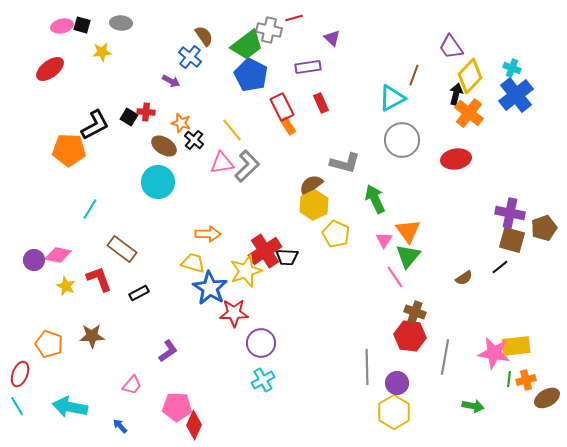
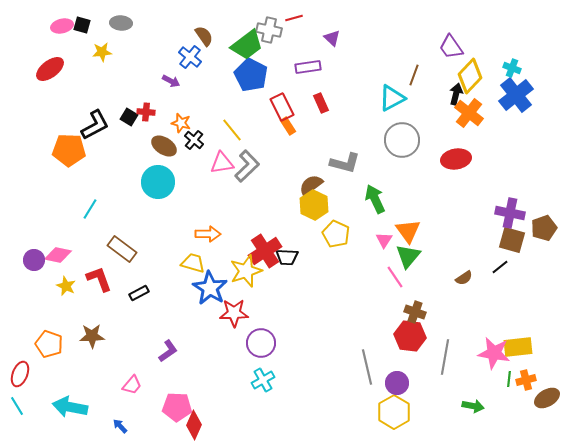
yellow hexagon at (314, 205): rotated 8 degrees counterclockwise
yellow rectangle at (516, 346): moved 2 px right, 1 px down
gray line at (367, 367): rotated 12 degrees counterclockwise
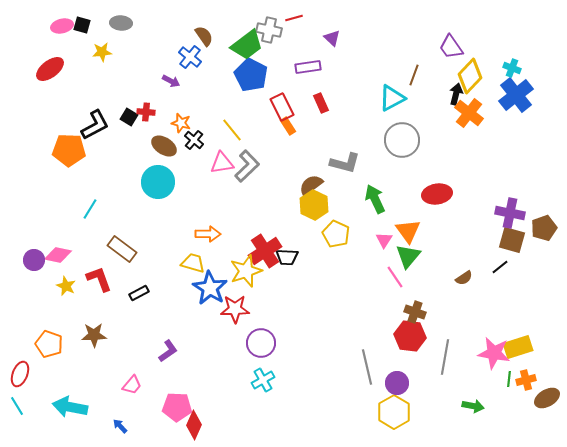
red ellipse at (456, 159): moved 19 px left, 35 px down
red star at (234, 313): moved 1 px right, 4 px up
brown star at (92, 336): moved 2 px right, 1 px up
yellow rectangle at (518, 347): rotated 12 degrees counterclockwise
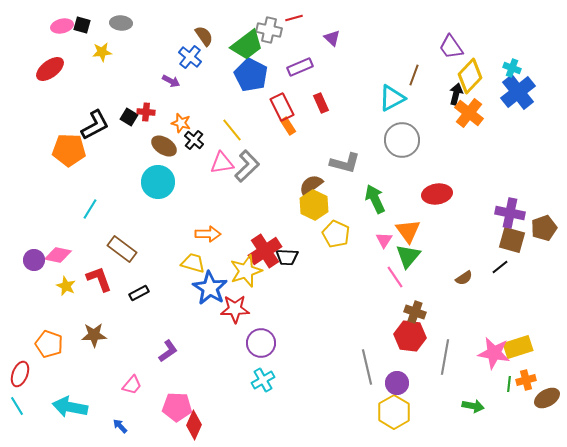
purple rectangle at (308, 67): moved 8 px left; rotated 15 degrees counterclockwise
blue cross at (516, 95): moved 2 px right, 3 px up
green line at (509, 379): moved 5 px down
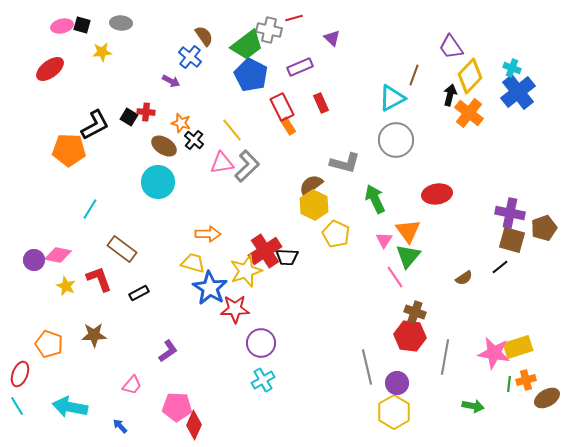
black arrow at (456, 94): moved 6 px left, 1 px down
gray circle at (402, 140): moved 6 px left
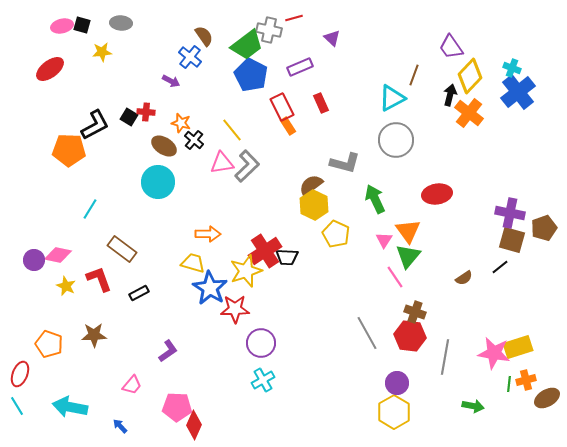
gray line at (367, 367): moved 34 px up; rotated 16 degrees counterclockwise
